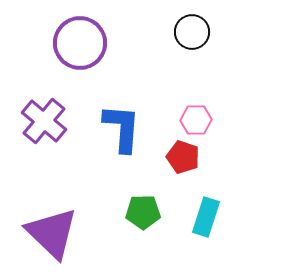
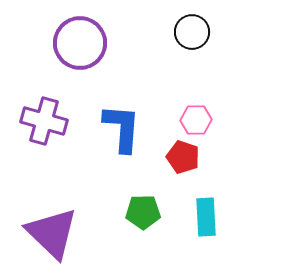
purple cross: rotated 24 degrees counterclockwise
cyan rectangle: rotated 21 degrees counterclockwise
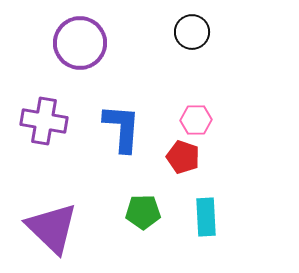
purple cross: rotated 6 degrees counterclockwise
purple triangle: moved 5 px up
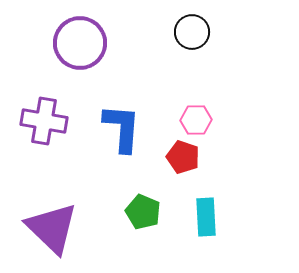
green pentagon: rotated 24 degrees clockwise
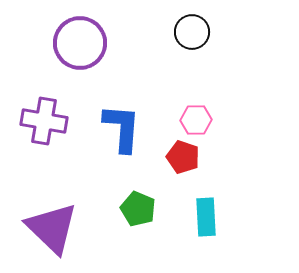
green pentagon: moved 5 px left, 3 px up
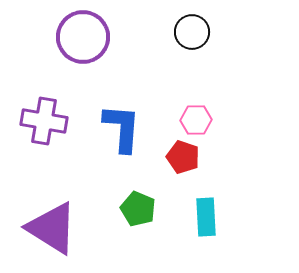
purple circle: moved 3 px right, 6 px up
purple triangle: rotated 12 degrees counterclockwise
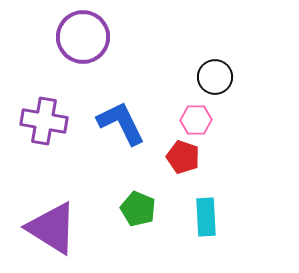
black circle: moved 23 px right, 45 px down
blue L-shape: moved 1 px left, 5 px up; rotated 30 degrees counterclockwise
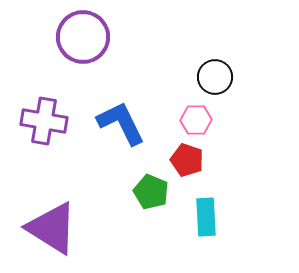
red pentagon: moved 4 px right, 3 px down
green pentagon: moved 13 px right, 17 px up
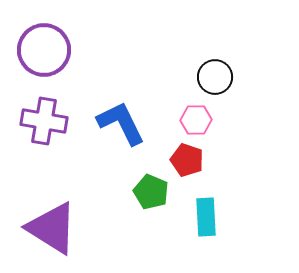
purple circle: moved 39 px left, 13 px down
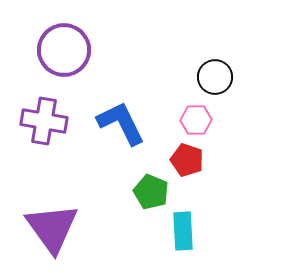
purple circle: moved 20 px right
cyan rectangle: moved 23 px left, 14 px down
purple triangle: rotated 22 degrees clockwise
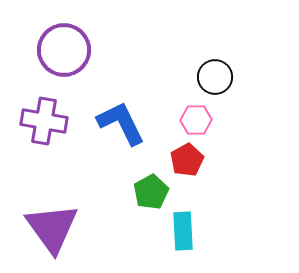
red pentagon: rotated 24 degrees clockwise
green pentagon: rotated 20 degrees clockwise
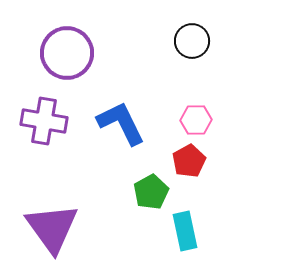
purple circle: moved 3 px right, 3 px down
black circle: moved 23 px left, 36 px up
red pentagon: moved 2 px right, 1 px down
cyan rectangle: moved 2 px right; rotated 9 degrees counterclockwise
